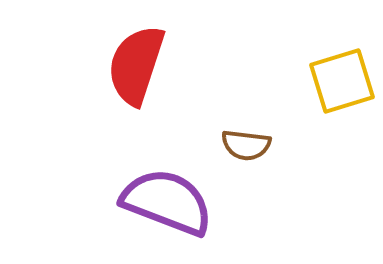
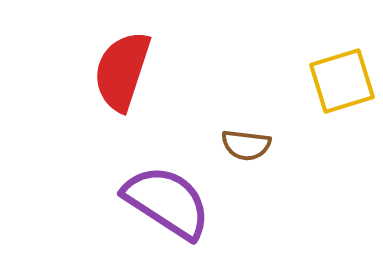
red semicircle: moved 14 px left, 6 px down
purple semicircle: rotated 12 degrees clockwise
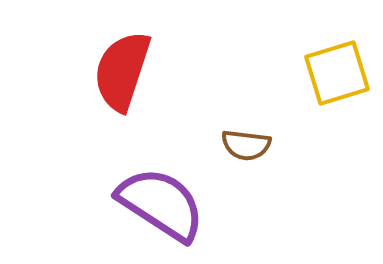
yellow square: moved 5 px left, 8 px up
purple semicircle: moved 6 px left, 2 px down
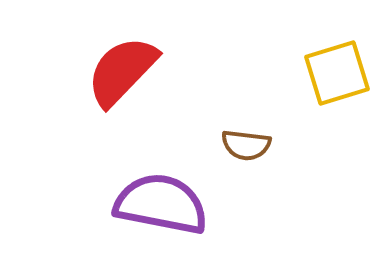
red semicircle: rotated 26 degrees clockwise
purple semicircle: rotated 22 degrees counterclockwise
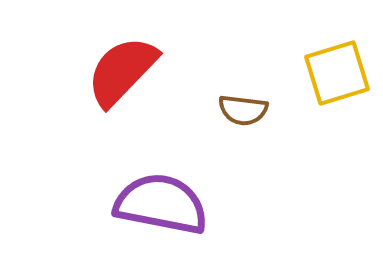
brown semicircle: moved 3 px left, 35 px up
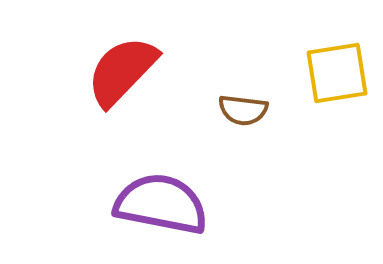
yellow square: rotated 8 degrees clockwise
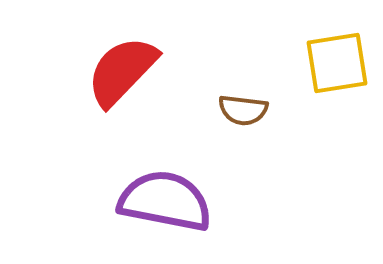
yellow square: moved 10 px up
purple semicircle: moved 4 px right, 3 px up
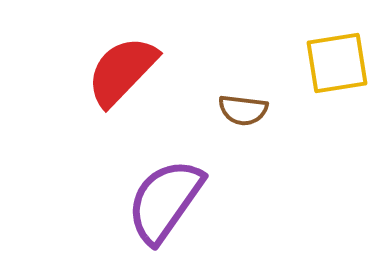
purple semicircle: rotated 66 degrees counterclockwise
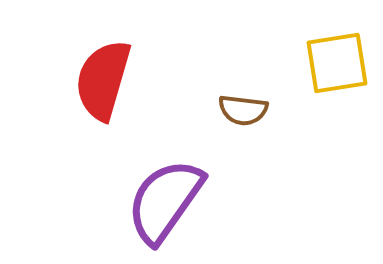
red semicircle: moved 19 px left, 9 px down; rotated 28 degrees counterclockwise
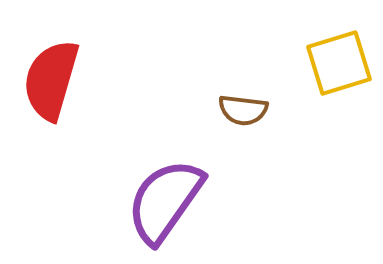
yellow square: moved 2 px right; rotated 8 degrees counterclockwise
red semicircle: moved 52 px left
